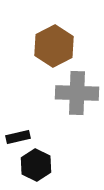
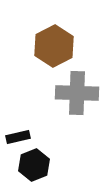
black hexagon: moved 2 px left; rotated 12 degrees clockwise
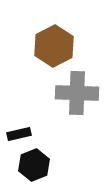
black rectangle: moved 1 px right, 3 px up
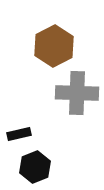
black hexagon: moved 1 px right, 2 px down
